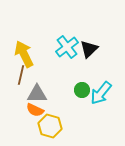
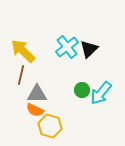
yellow arrow: moved 1 px left, 3 px up; rotated 20 degrees counterclockwise
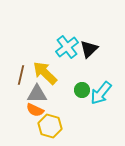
yellow arrow: moved 22 px right, 22 px down
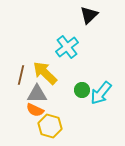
black triangle: moved 34 px up
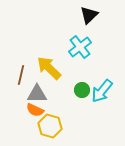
cyan cross: moved 13 px right
yellow arrow: moved 4 px right, 5 px up
cyan arrow: moved 1 px right, 2 px up
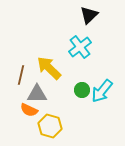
orange semicircle: moved 6 px left
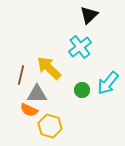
cyan arrow: moved 6 px right, 8 px up
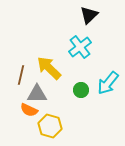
green circle: moved 1 px left
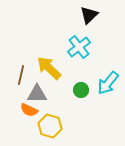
cyan cross: moved 1 px left
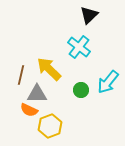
cyan cross: rotated 15 degrees counterclockwise
yellow arrow: moved 1 px down
cyan arrow: moved 1 px up
yellow hexagon: rotated 25 degrees clockwise
